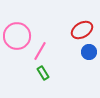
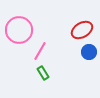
pink circle: moved 2 px right, 6 px up
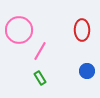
red ellipse: rotated 60 degrees counterclockwise
blue circle: moved 2 px left, 19 px down
green rectangle: moved 3 px left, 5 px down
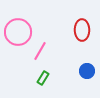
pink circle: moved 1 px left, 2 px down
green rectangle: moved 3 px right; rotated 64 degrees clockwise
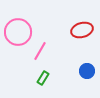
red ellipse: rotated 75 degrees clockwise
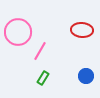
red ellipse: rotated 20 degrees clockwise
blue circle: moved 1 px left, 5 px down
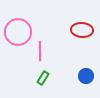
pink line: rotated 30 degrees counterclockwise
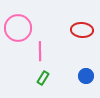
pink circle: moved 4 px up
